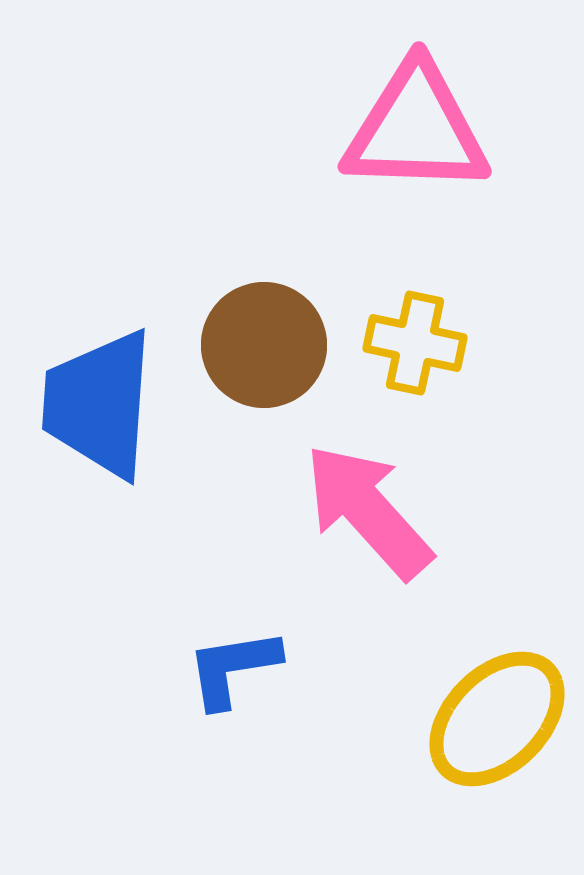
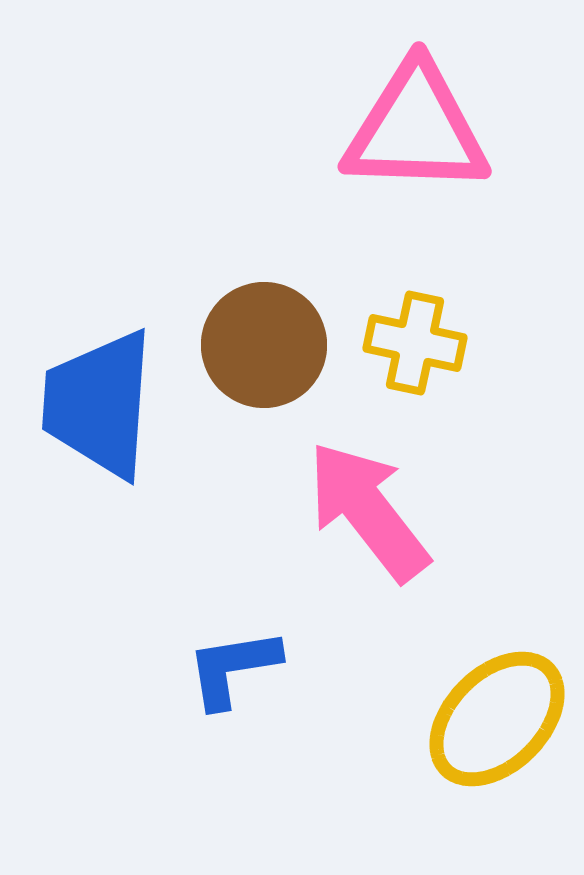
pink arrow: rotated 4 degrees clockwise
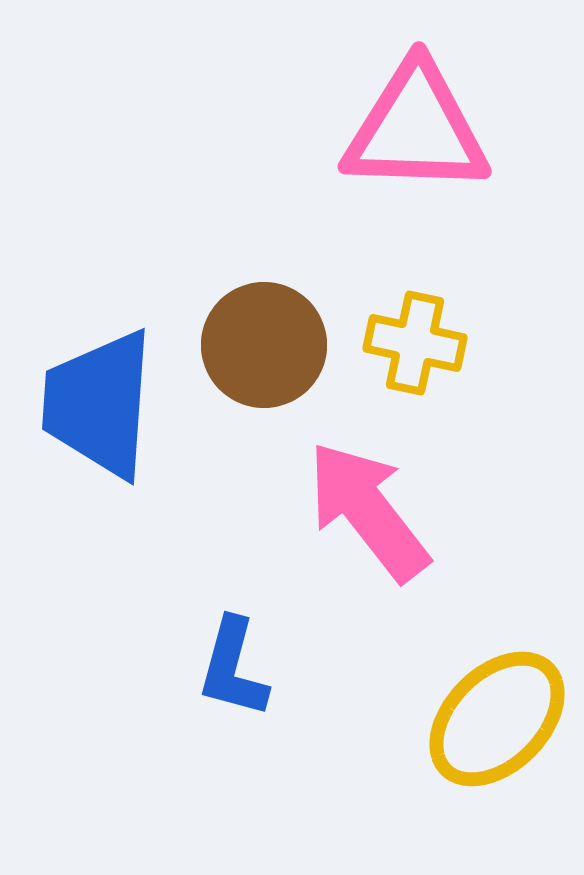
blue L-shape: rotated 66 degrees counterclockwise
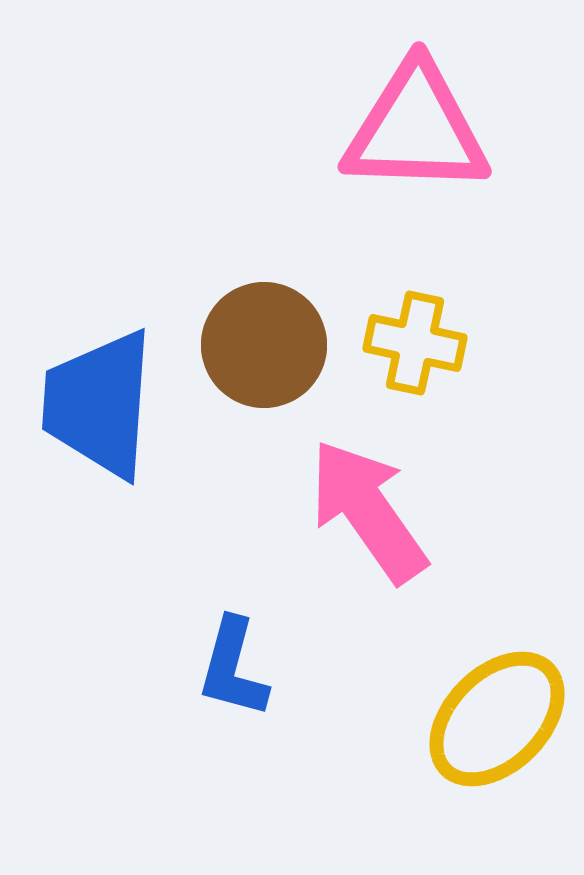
pink arrow: rotated 3 degrees clockwise
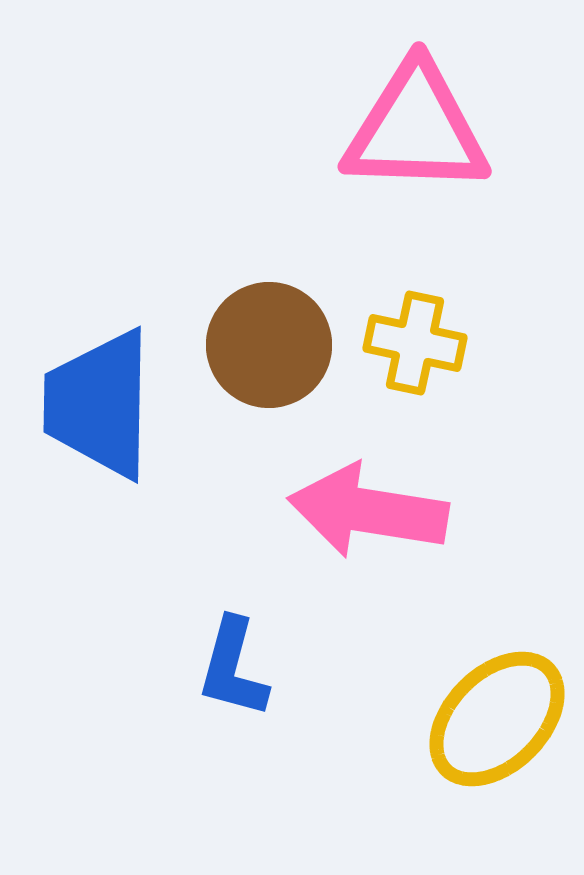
brown circle: moved 5 px right
blue trapezoid: rotated 3 degrees counterclockwise
pink arrow: rotated 46 degrees counterclockwise
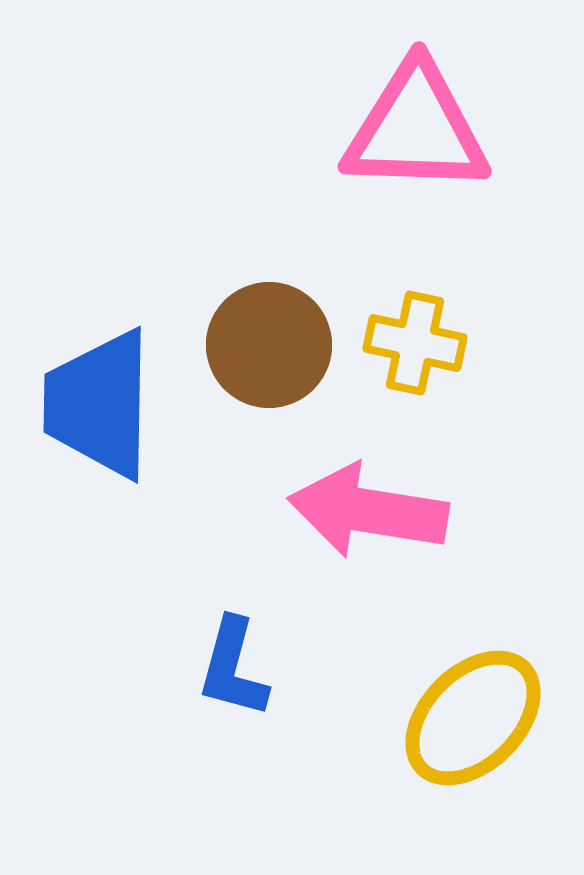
yellow ellipse: moved 24 px left, 1 px up
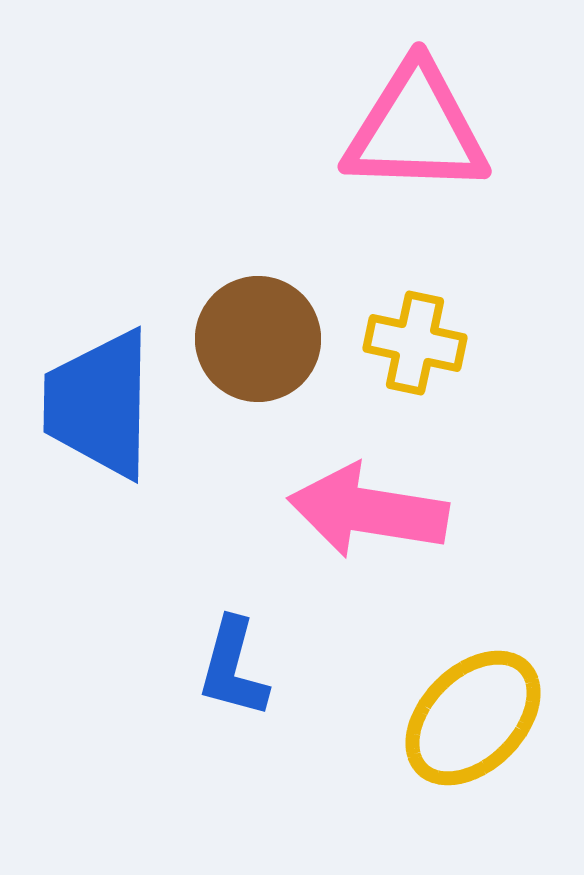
brown circle: moved 11 px left, 6 px up
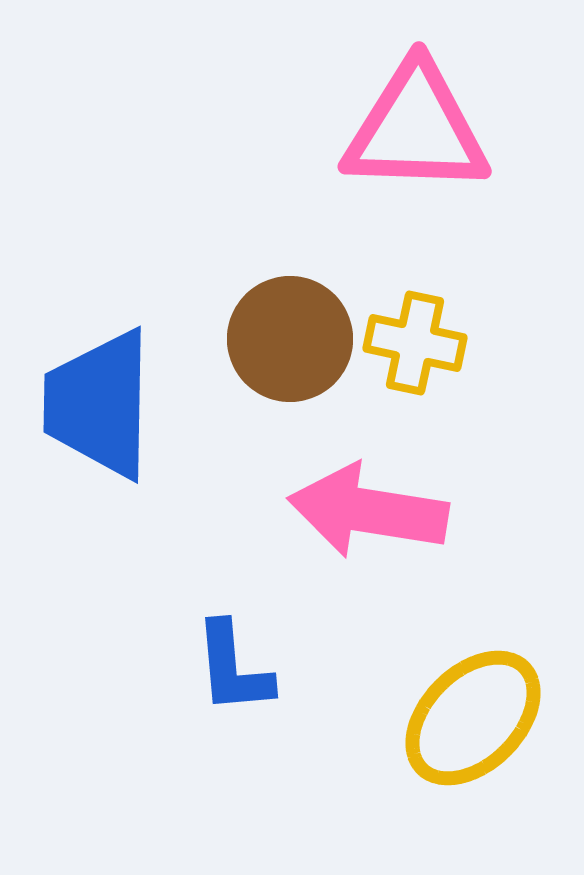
brown circle: moved 32 px right
blue L-shape: rotated 20 degrees counterclockwise
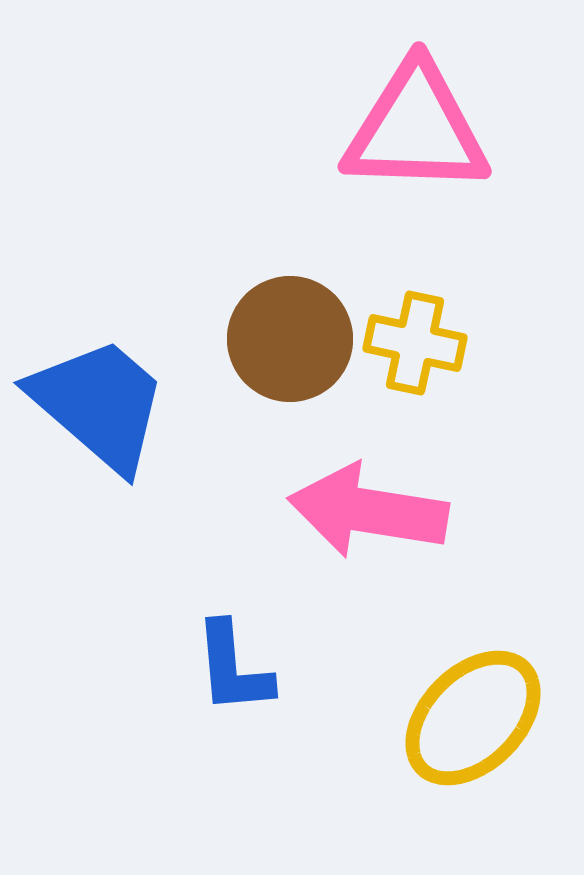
blue trapezoid: rotated 130 degrees clockwise
